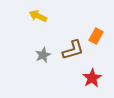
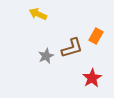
yellow arrow: moved 2 px up
brown L-shape: moved 1 px left, 2 px up
gray star: moved 3 px right, 1 px down
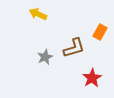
orange rectangle: moved 4 px right, 4 px up
brown L-shape: moved 2 px right
gray star: moved 1 px left, 1 px down
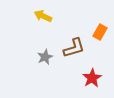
yellow arrow: moved 5 px right, 2 px down
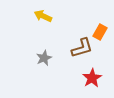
brown L-shape: moved 8 px right
gray star: moved 1 px left, 1 px down
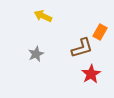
gray star: moved 8 px left, 4 px up
red star: moved 1 px left, 4 px up
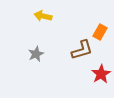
yellow arrow: rotated 12 degrees counterclockwise
brown L-shape: moved 2 px down
red star: moved 10 px right
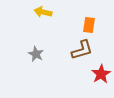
yellow arrow: moved 4 px up
orange rectangle: moved 11 px left, 7 px up; rotated 21 degrees counterclockwise
gray star: rotated 21 degrees counterclockwise
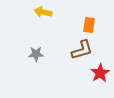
gray star: rotated 28 degrees counterclockwise
red star: moved 1 px left, 1 px up
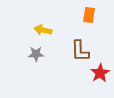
yellow arrow: moved 18 px down
orange rectangle: moved 10 px up
brown L-shape: moved 2 px left, 1 px down; rotated 105 degrees clockwise
